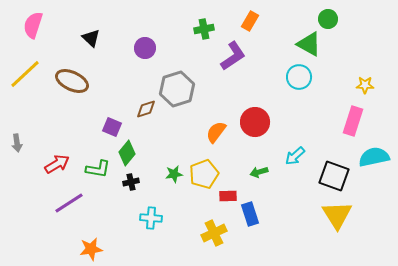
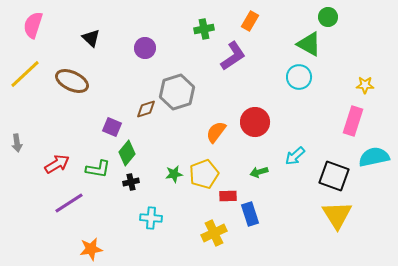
green circle: moved 2 px up
gray hexagon: moved 3 px down
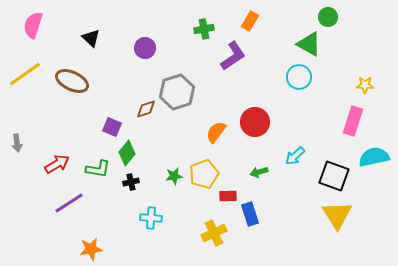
yellow line: rotated 8 degrees clockwise
green star: moved 2 px down
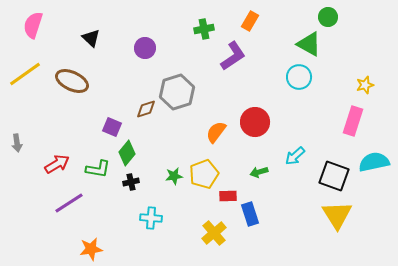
yellow star: rotated 18 degrees counterclockwise
cyan semicircle: moved 5 px down
yellow cross: rotated 15 degrees counterclockwise
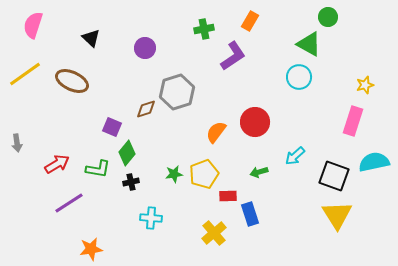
green star: moved 2 px up
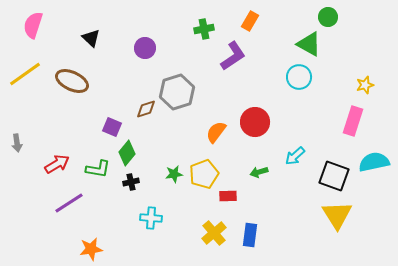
blue rectangle: moved 21 px down; rotated 25 degrees clockwise
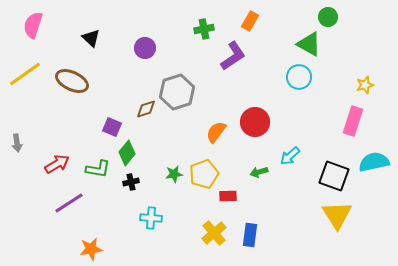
cyan arrow: moved 5 px left
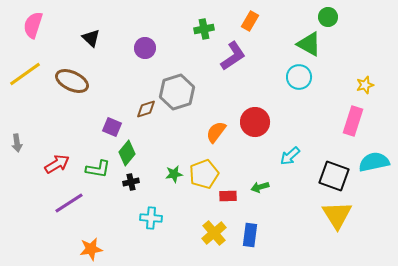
green arrow: moved 1 px right, 15 px down
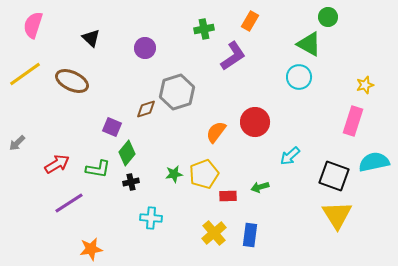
gray arrow: rotated 54 degrees clockwise
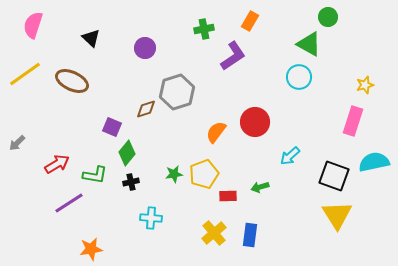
green L-shape: moved 3 px left, 6 px down
